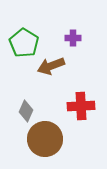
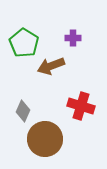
red cross: rotated 20 degrees clockwise
gray diamond: moved 3 px left
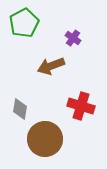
purple cross: rotated 35 degrees clockwise
green pentagon: moved 20 px up; rotated 12 degrees clockwise
gray diamond: moved 3 px left, 2 px up; rotated 15 degrees counterclockwise
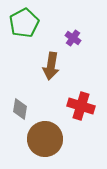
brown arrow: rotated 60 degrees counterclockwise
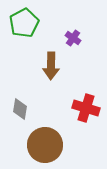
brown arrow: rotated 8 degrees counterclockwise
red cross: moved 5 px right, 2 px down
brown circle: moved 6 px down
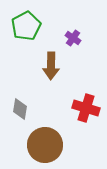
green pentagon: moved 2 px right, 3 px down
